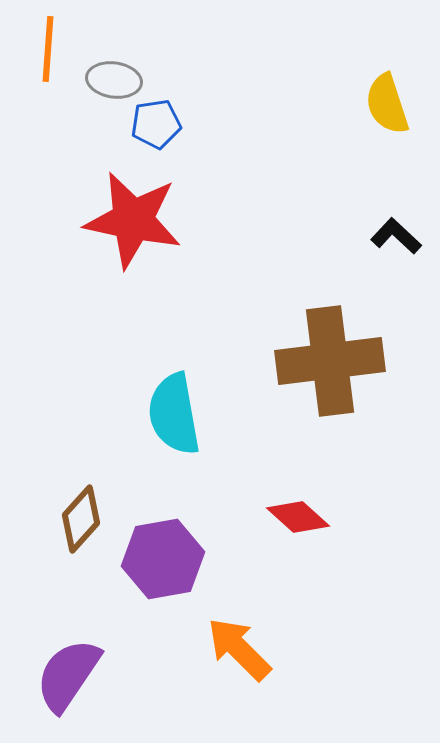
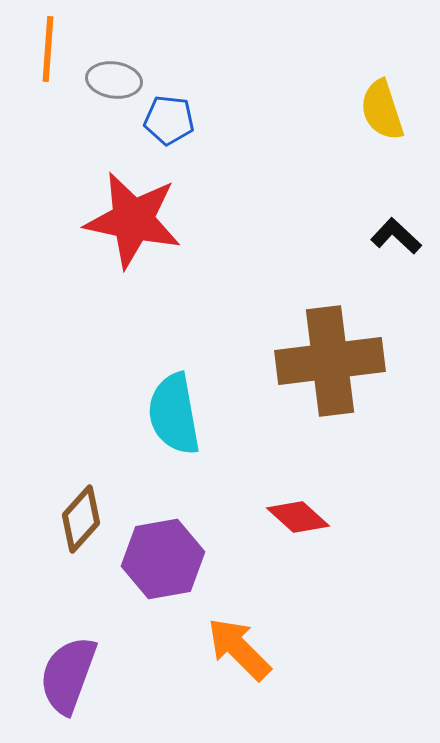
yellow semicircle: moved 5 px left, 6 px down
blue pentagon: moved 13 px right, 4 px up; rotated 15 degrees clockwise
purple semicircle: rotated 14 degrees counterclockwise
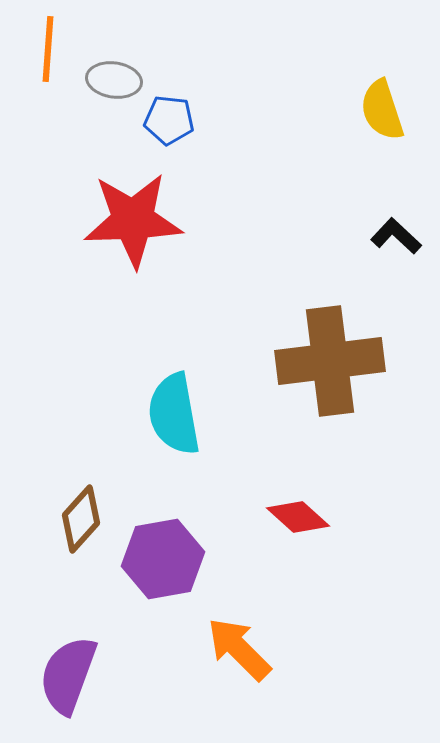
red star: rotated 14 degrees counterclockwise
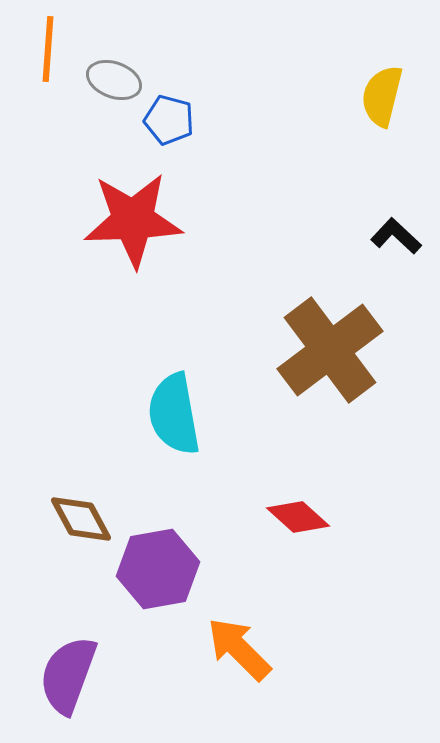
gray ellipse: rotated 12 degrees clockwise
yellow semicircle: moved 14 px up; rotated 32 degrees clockwise
blue pentagon: rotated 9 degrees clockwise
brown cross: moved 11 px up; rotated 30 degrees counterclockwise
brown diamond: rotated 70 degrees counterclockwise
purple hexagon: moved 5 px left, 10 px down
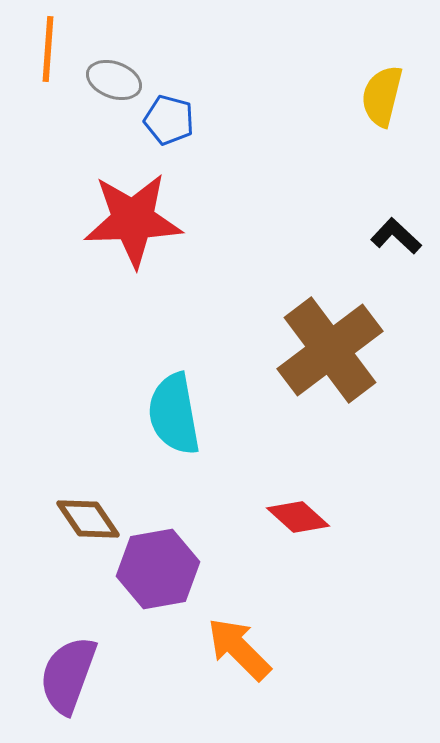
brown diamond: moved 7 px right; rotated 6 degrees counterclockwise
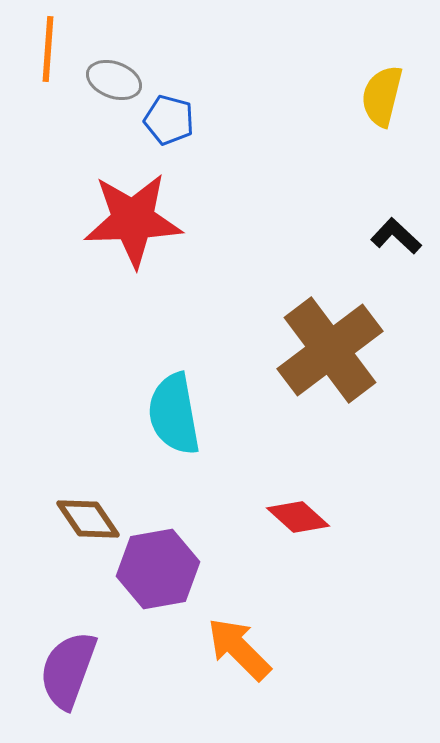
purple semicircle: moved 5 px up
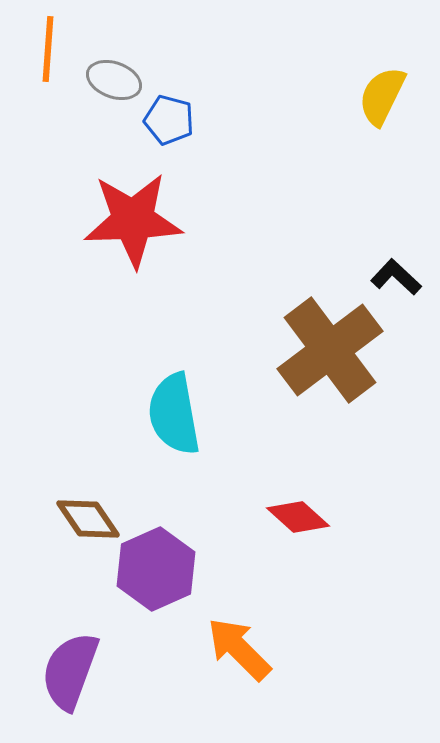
yellow semicircle: rotated 12 degrees clockwise
black L-shape: moved 41 px down
purple hexagon: moved 2 px left; rotated 14 degrees counterclockwise
purple semicircle: moved 2 px right, 1 px down
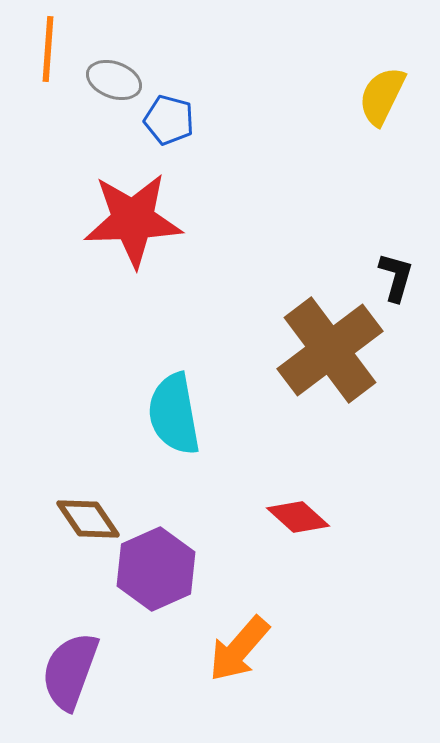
black L-shape: rotated 63 degrees clockwise
orange arrow: rotated 94 degrees counterclockwise
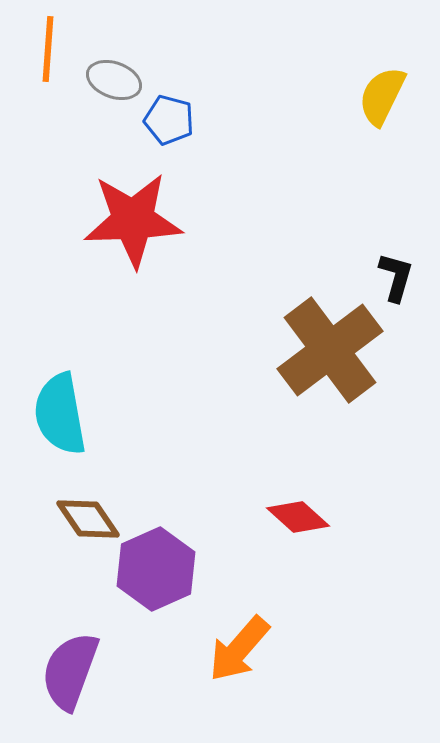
cyan semicircle: moved 114 px left
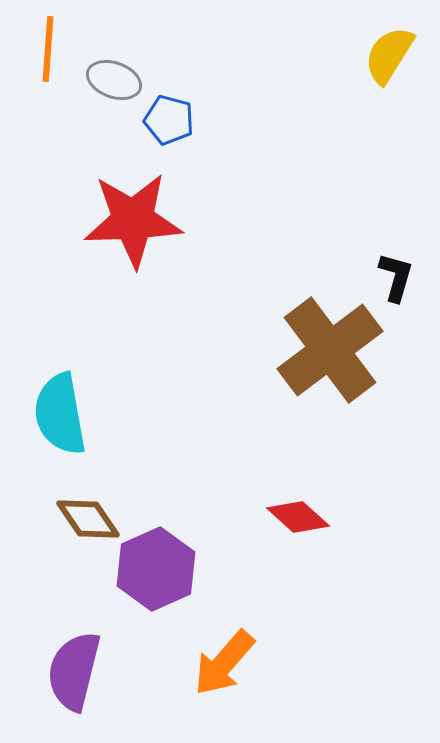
yellow semicircle: moved 7 px right, 41 px up; rotated 6 degrees clockwise
orange arrow: moved 15 px left, 14 px down
purple semicircle: moved 4 px right; rotated 6 degrees counterclockwise
